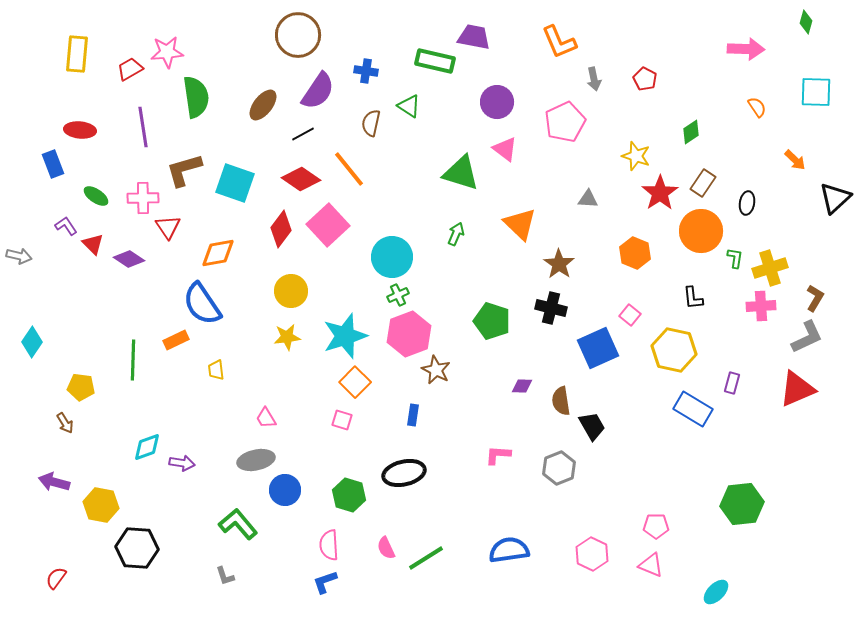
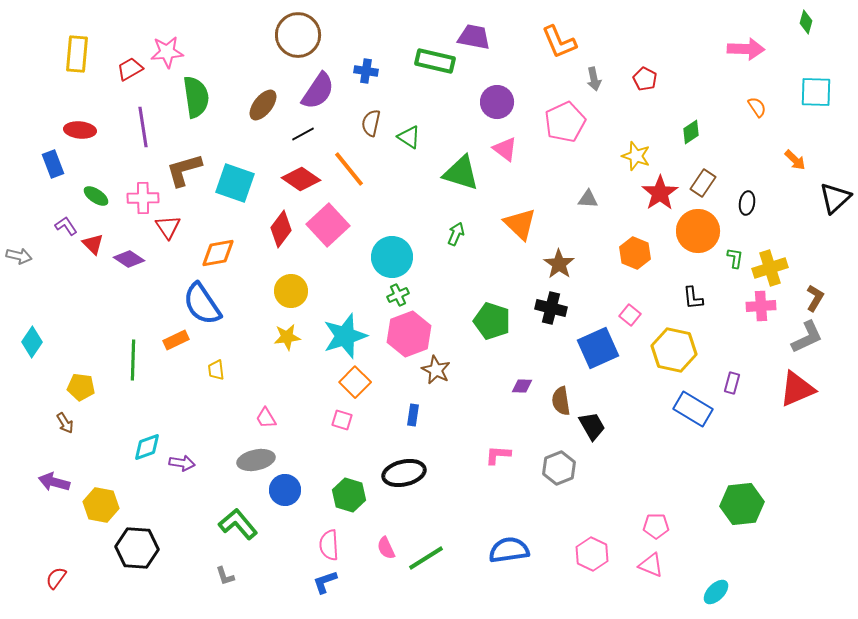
green triangle at (409, 106): moved 31 px down
orange circle at (701, 231): moved 3 px left
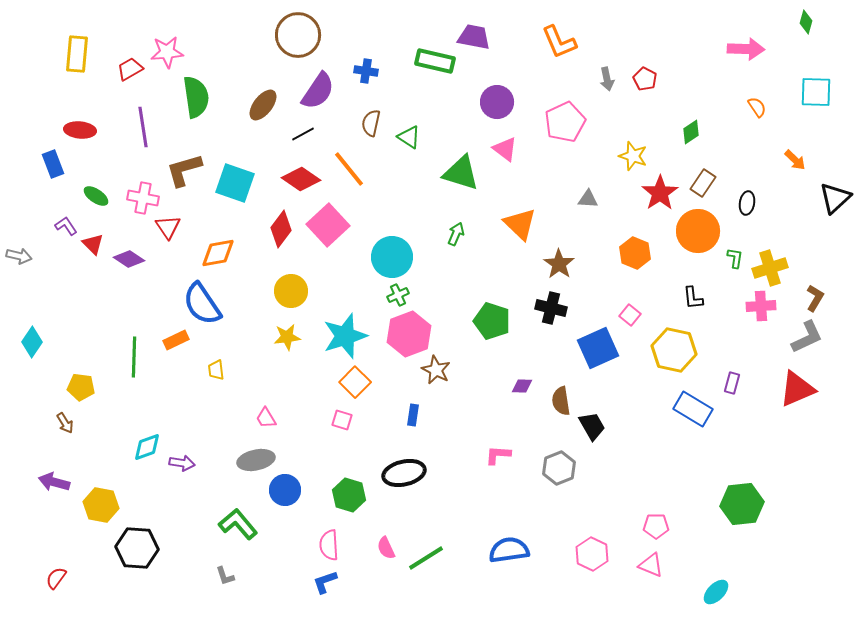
gray arrow at (594, 79): moved 13 px right
yellow star at (636, 156): moved 3 px left
pink cross at (143, 198): rotated 12 degrees clockwise
green line at (133, 360): moved 1 px right, 3 px up
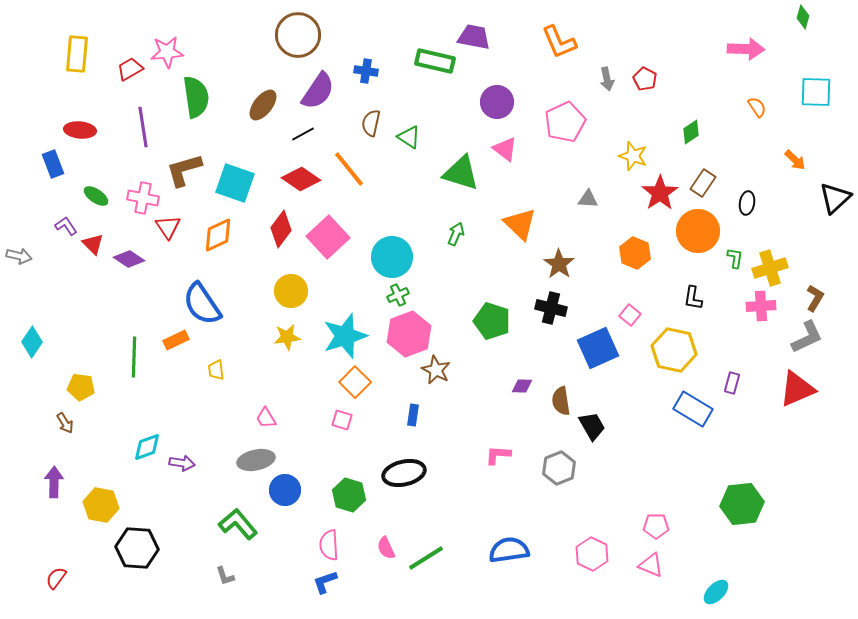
green diamond at (806, 22): moved 3 px left, 5 px up
pink square at (328, 225): moved 12 px down
orange diamond at (218, 253): moved 18 px up; rotated 15 degrees counterclockwise
black L-shape at (693, 298): rotated 15 degrees clockwise
purple arrow at (54, 482): rotated 76 degrees clockwise
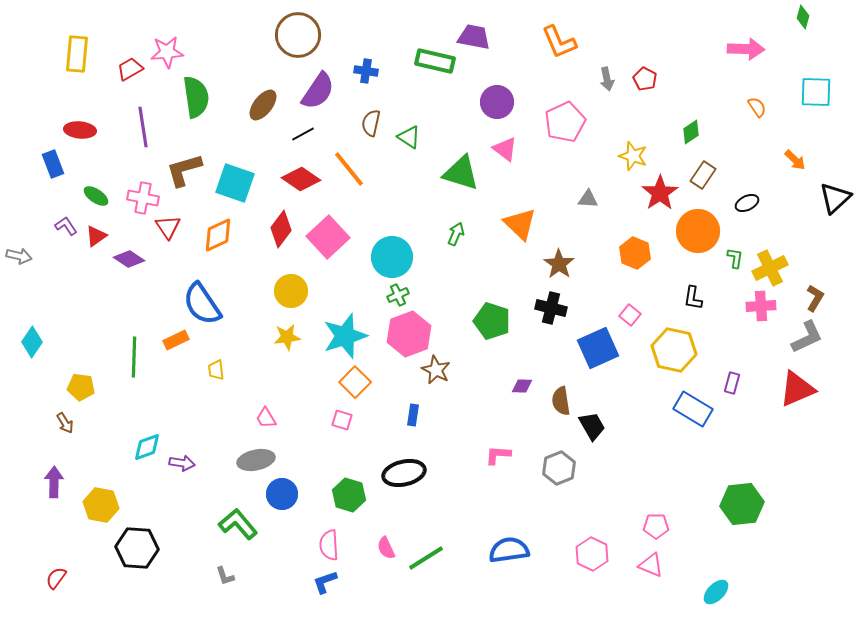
brown rectangle at (703, 183): moved 8 px up
black ellipse at (747, 203): rotated 55 degrees clockwise
red triangle at (93, 244): moved 3 px right, 8 px up; rotated 40 degrees clockwise
yellow cross at (770, 268): rotated 8 degrees counterclockwise
blue circle at (285, 490): moved 3 px left, 4 px down
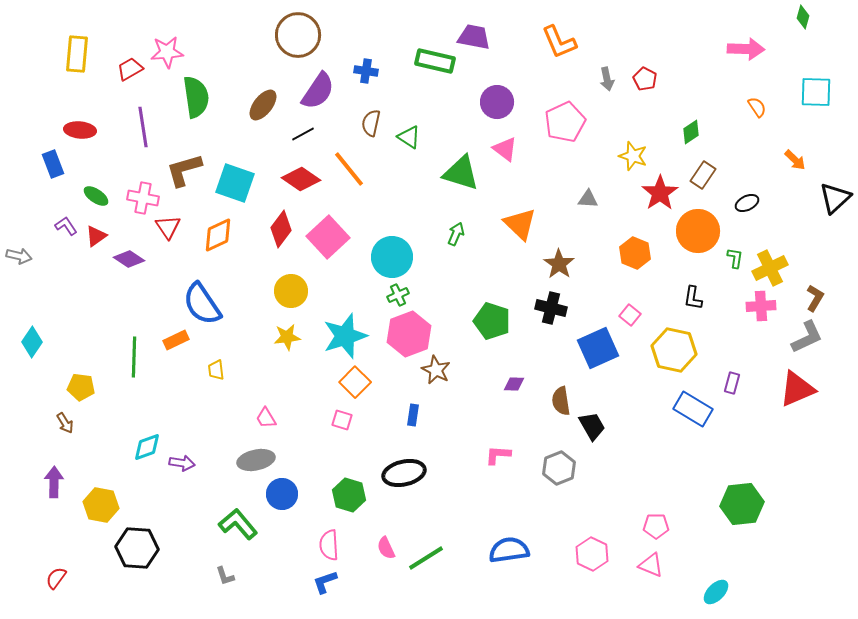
purple diamond at (522, 386): moved 8 px left, 2 px up
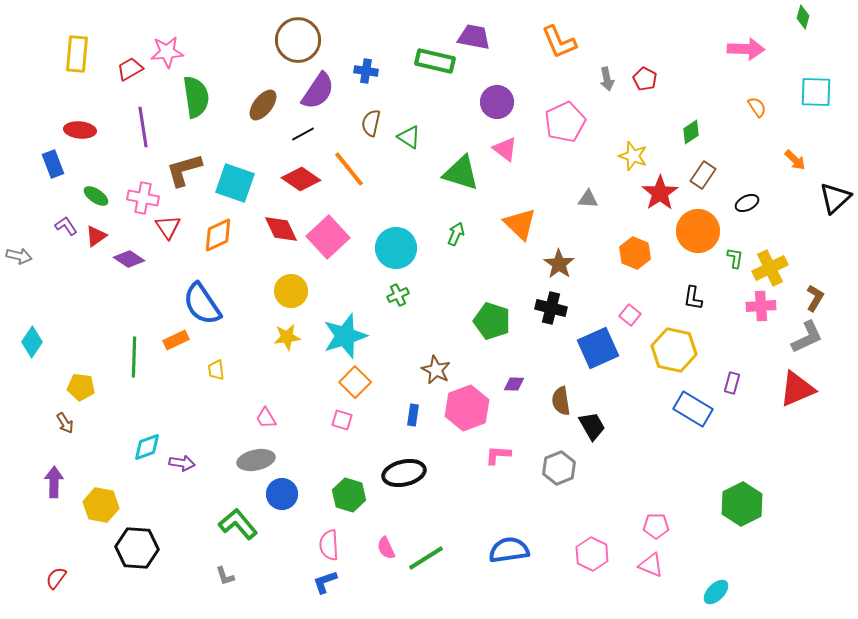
brown circle at (298, 35): moved 5 px down
red diamond at (281, 229): rotated 63 degrees counterclockwise
cyan circle at (392, 257): moved 4 px right, 9 px up
pink hexagon at (409, 334): moved 58 px right, 74 px down
green hexagon at (742, 504): rotated 21 degrees counterclockwise
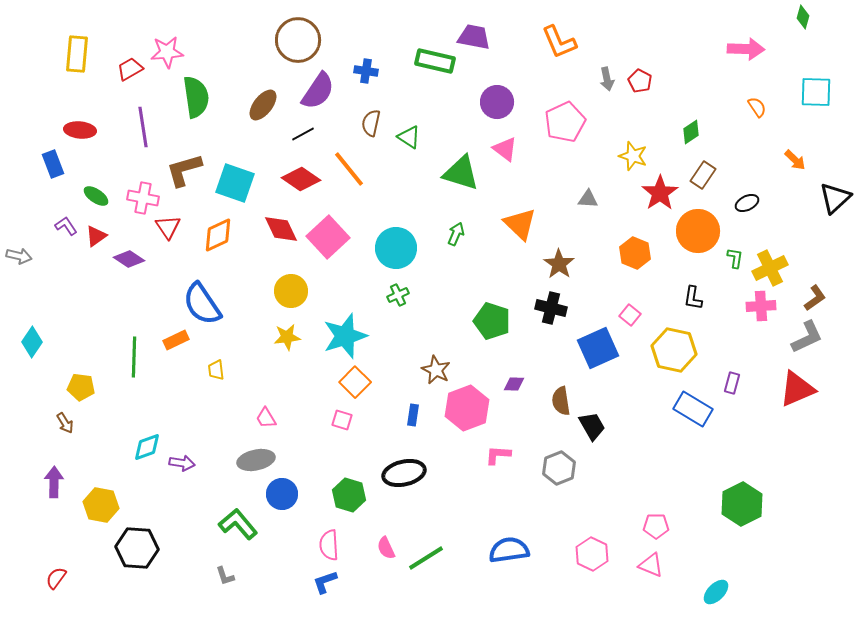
red pentagon at (645, 79): moved 5 px left, 2 px down
brown L-shape at (815, 298): rotated 24 degrees clockwise
